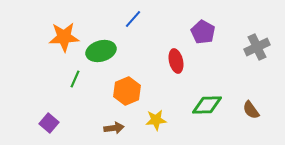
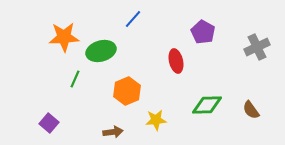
brown arrow: moved 1 px left, 4 px down
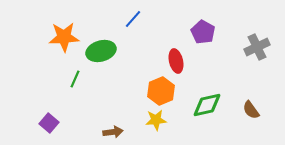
orange hexagon: moved 34 px right
green diamond: rotated 12 degrees counterclockwise
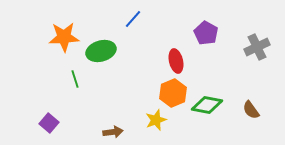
purple pentagon: moved 3 px right, 1 px down
green line: rotated 42 degrees counterclockwise
orange hexagon: moved 12 px right, 2 px down
green diamond: rotated 24 degrees clockwise
yellow star: rotated 15 degrees counterclockwise
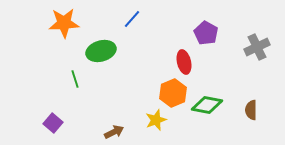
blue line: moved 1 px left
orange star: moved 14 px up
red ellipse: moved 8 px right, 1 px down
brown semicircle: rotated 36 degrees clockwise
purple square: moved 4 px right
brown arrow: moved 1 px right; rotated 18 degrees counterclockwise
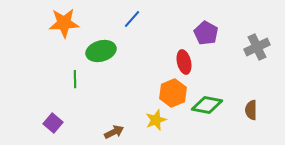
green line: rotated 18 degrees clockwise
